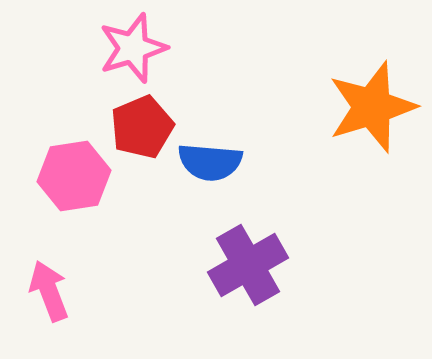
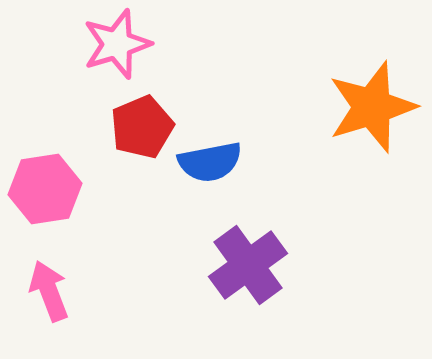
pink star: moved 16 px left, 4 px up
blue semicircle: rotated 16 degrees counterclockwise
pink hexagon: moved 29 px left, 13 px down
purple cross: rotated 6 degrees counterclockwise
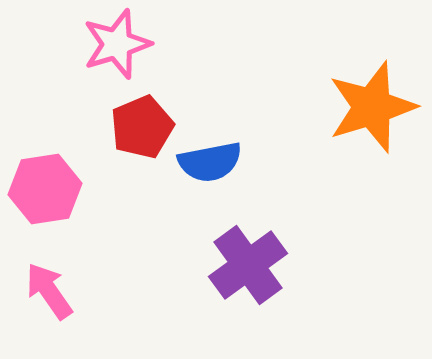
pink arrow: rotated 14 degrees counterclockwise
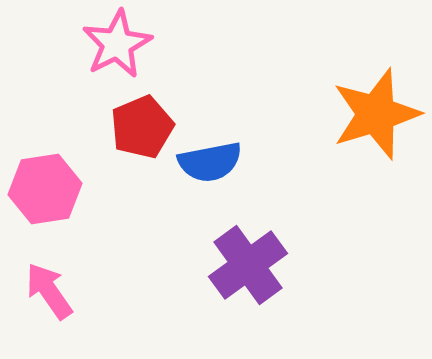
pink star: rotated 10 degrees counterclockwise
orange star: moved 4 px right, 7 px down
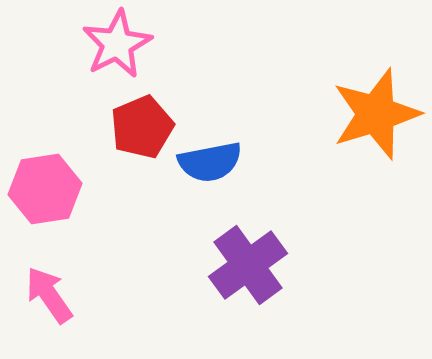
pink arrow: moved 4 px down
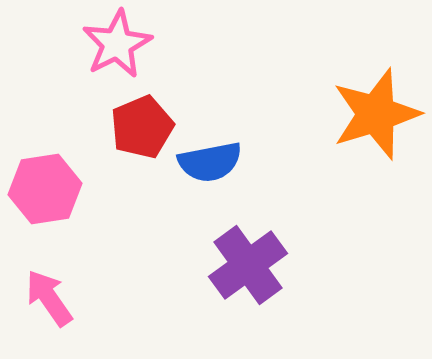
pink arrow: moved 3 px down
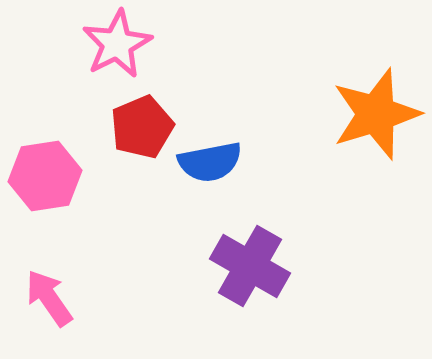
pink hexagon: moved 13 px up
purple cross: moved 2 px right, 1 px down; rotated 24 degrees counterclockwise
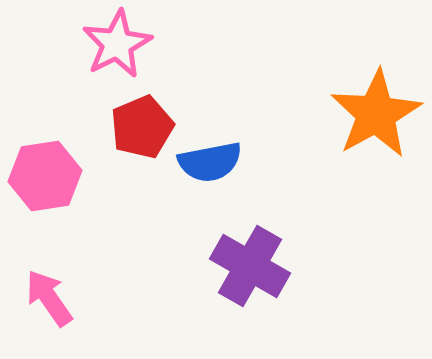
orange star: rotated 12 degrees counterclockwise
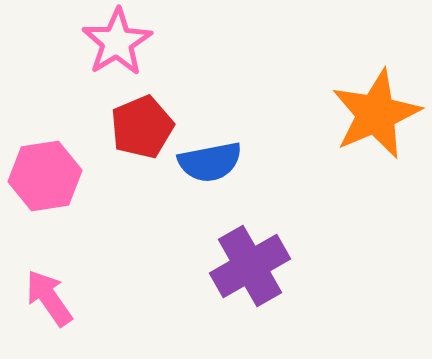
pink star: moved 2 px up; rotated 4 degrees counterclockwise
orange star: rotated 6 degrees clockwise
purple cross: rotated 30 degrees clockwise
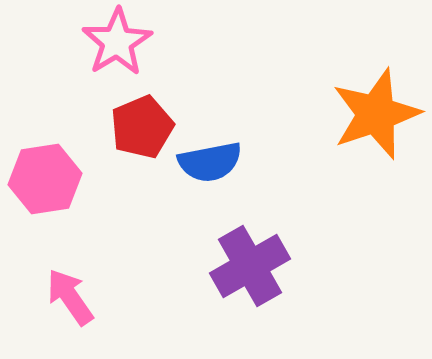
orange star: rotated 4 degrees clockwise
pink hexagon: moved 3 px down
pink arrow: moved 21 px right, 1 px up
